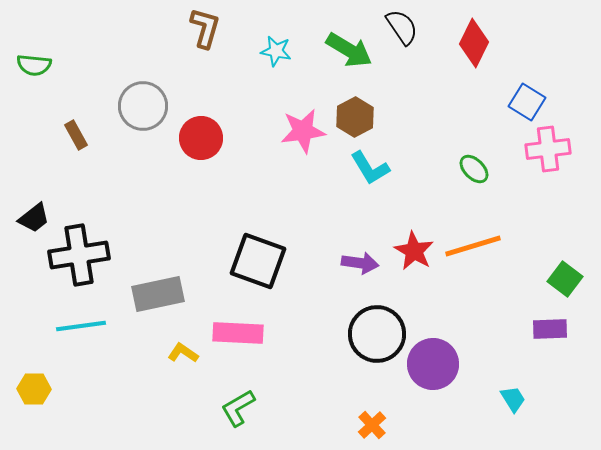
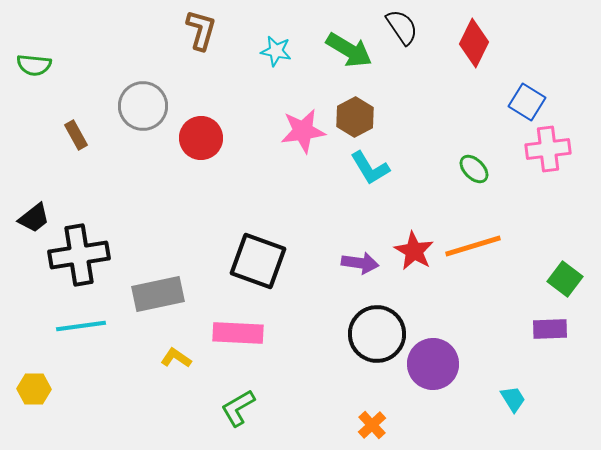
brown L-shape: moved 4 px left, 2 px down
yellow L-shape: moved 7 px left, 5 px down
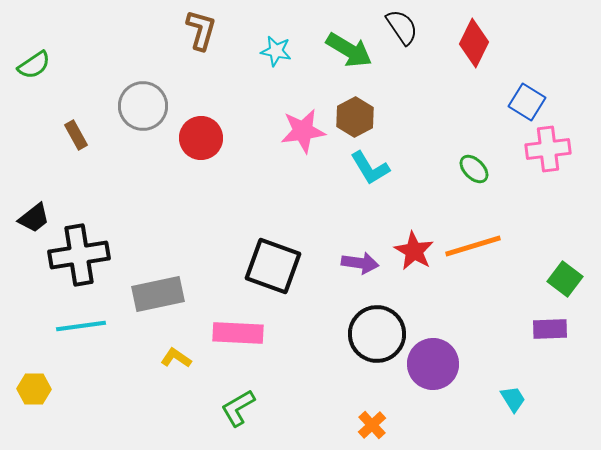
green semicircle: rotated 40 degrees counterclockwise
black square: moved 15 px right, 5 px down
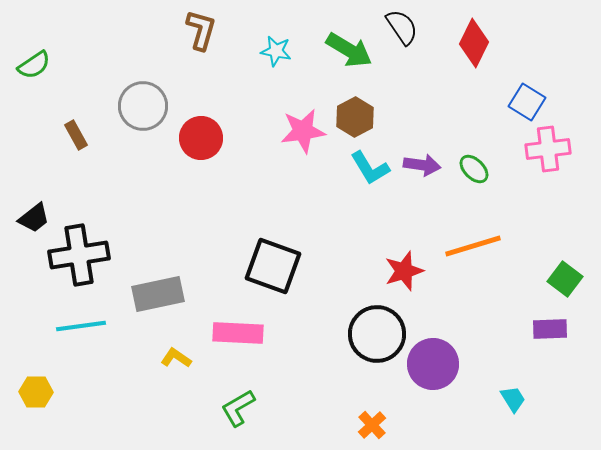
red star: moved 10 px left, 20 px down; rotated 24 degrees clockwise
purple arrow: moved 62 px right, 98 px up
yellow hexagon: moved 2 px right, 3 px down
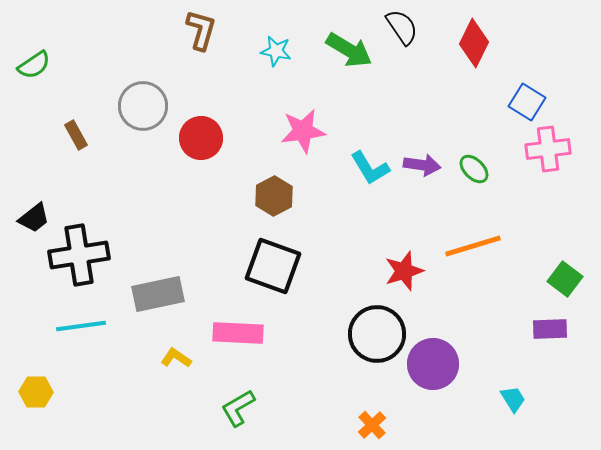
brown hexagon: moved 81 px left, 79 px down
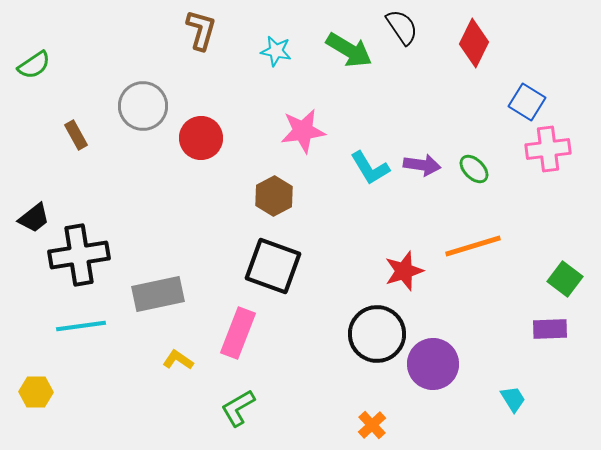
pink rectangle: rotated 72 degrees counterclockwise
yellow L-shape: moved 2 px right, 2 px down
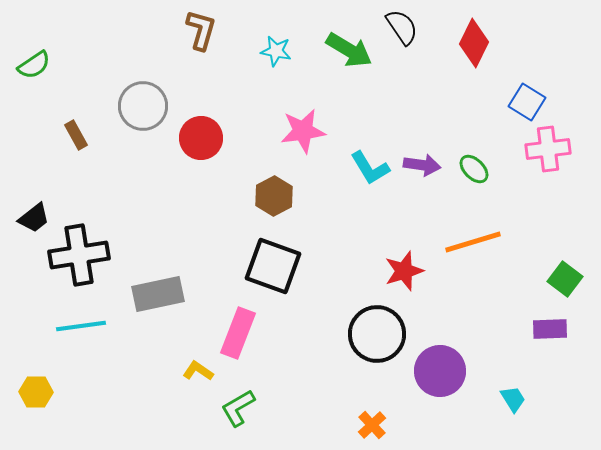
orange line: moved 4 px up
yellow L-shape: moved 20 px right, 11 px down
purple circle: moved 7 px right, 7 px down
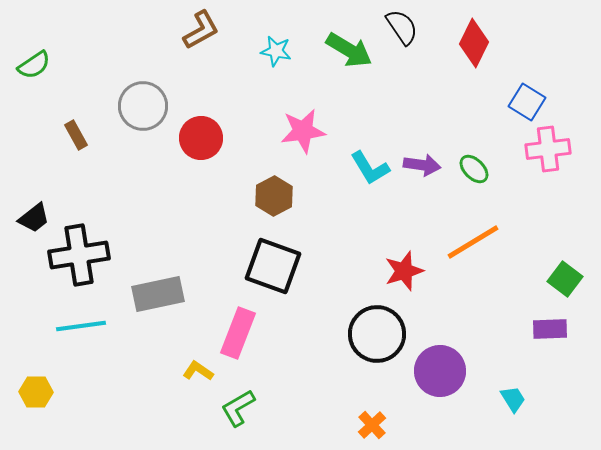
brown L-shape: rotated 45 degrees clockwise
orange line: rotated 14 degrees counterclockwise
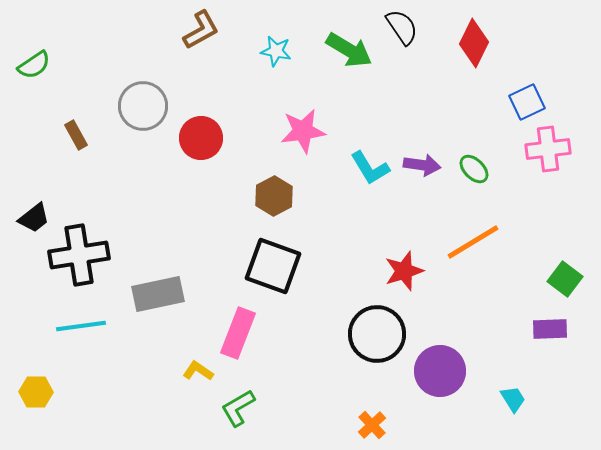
blue square: rotated 33 degrees clockwise
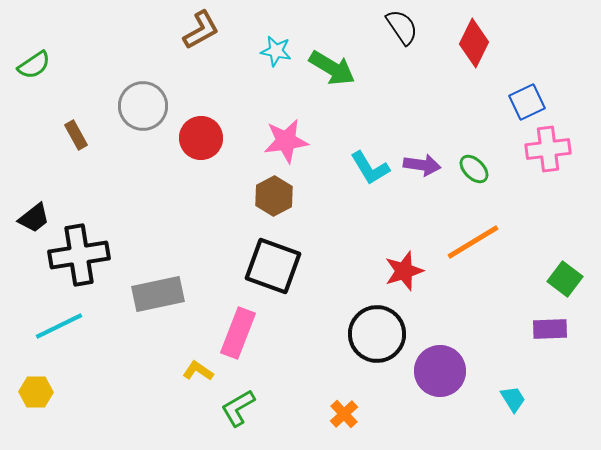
green arrow: moved 17 px left, 18 px down
pink star: moved 17 px left, 10 px down
cyan line: moved 22 px left; rotated 18 degrees counterclockwise
orange cross: moved 28 px left, 11 px up
